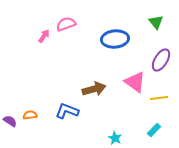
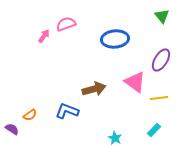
green triangle: moved 6 px right, 6 px up
orange semicircle: rotated 152 degrees clockwise
purple semicircle: moved 2 px right, 8 px down
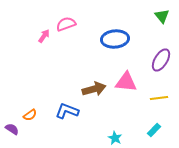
pink triangle: moved 9 px left; rotated 30 degrees counterclockwise
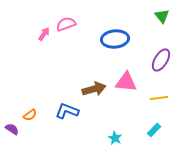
pink arrow: moved 2 px up
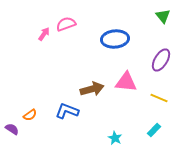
green triangle: moved 1 px right
brown arrow: moved 2 px left
yellow line: rotated 30 degrees clockwise
